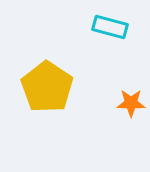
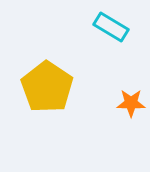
cyan rectangle: moved 1 px right; rotated 16 degrees clockwise
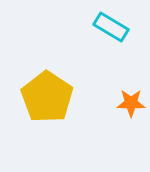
yellow pentagon: moved 10 px down
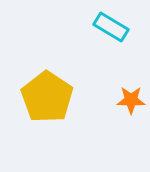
orange star: moved 3 px up
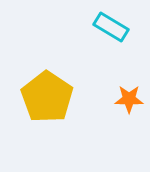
orange star: moved 2 px left, 1 px up
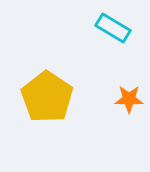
cyan rectangle: moved 2 px right, 1 px down
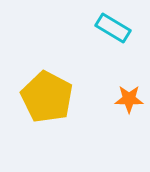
yellow pentagon: rotated 6 degrees counterclockwise
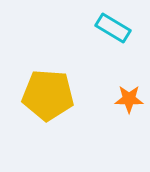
yellow pentagon: moved 1 px right, 2 px up; rotated 24 degrees counterclockwise
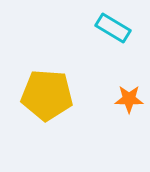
yellow pentagon: moved 1 px left
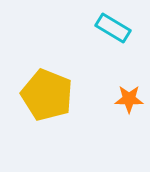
yellow pentagon: rotated 18 degrees clockwise
